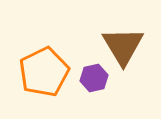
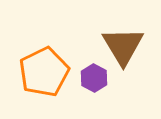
purple hexagon: rotated 20 degrees counterclockwise
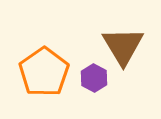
orange pentagon: rotated 9 degrees counterclockwise
